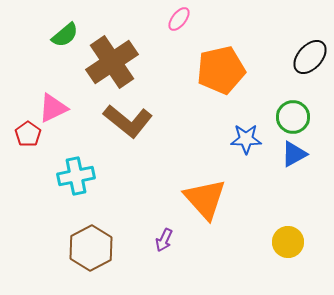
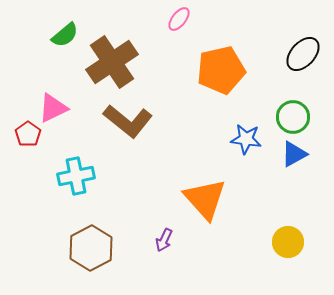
black ellipse: moved 7 px left, 3 px up
blue star: rotated 8 degrees clockwise
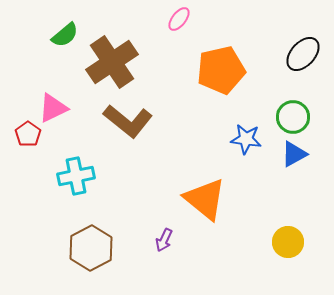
orange triangle: rotated 9 degrees counterclockwise
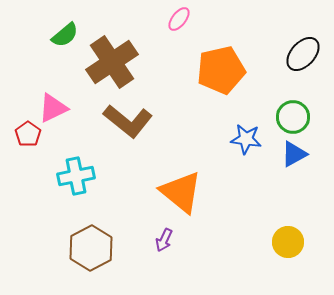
orange triangle: moved 24 px left, 7 px up
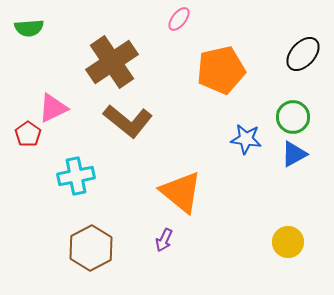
green semicircle: moved 36 px left, 7 px up; rotated 36 degrees clockwise
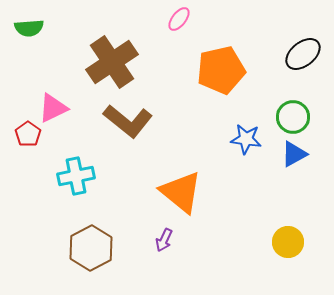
black ellipse: rotated 9 degrees clockwise
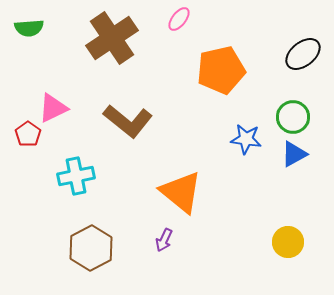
brown cross: moved 24 px up
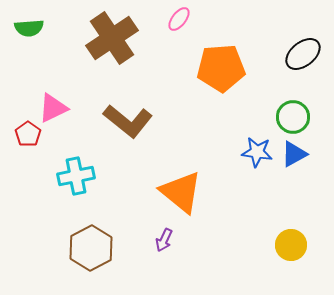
orange pentagon: moved 2 px up; rotated 9 degrees clockwise
blue star: moved 11 px right, 13 px down
yellow circle: moved 3 px right, 3 px down
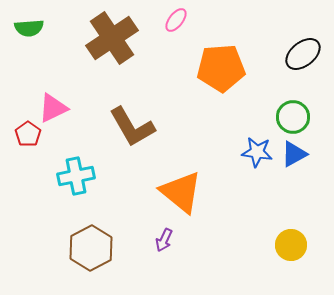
pink ellipse: moved 3 px left, 1 px down
brown L-shape: moved 4 px right, 6 px down; rotated 21 degrees clockwise
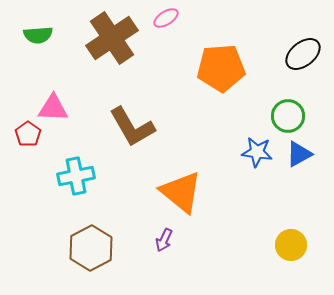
pink ellipse: moved 10 px left, 2 px up; rotated 20 degrees clockwise
green semicircle: moved 9 px right, 7 px down
pink triangle: rotated 28 degrees clockwise
green circle: moved 5 px left, 1 px up
blue triangle: moved 5 px right
